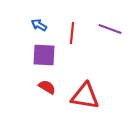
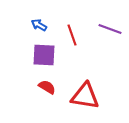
red line: moved 2 px down; rotated 25 degrees counterclockwise
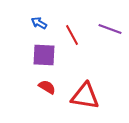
blue arrow: moved 2 px up
red line: rotated 10 degrees counterclockwise
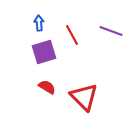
blue arrow: rotated 56 degrees clockwise
purple line: moved 1 px right, 2 px down
purple square: moved 3 px up; rotated 20 degrees counterclockwise
red triangle: moved 1 px left, 1 px down; rotated 36 degrees clockwise
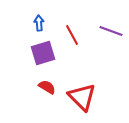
purple square: moved 1 px left, 1 px down
red triangle: moved 2 px left
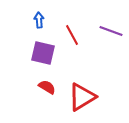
blue arrow: moved 3 px up
purple square: rotated 30 degrees clockwise
red triangle: rotated 44 degrees clockwise
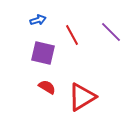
blue arrow: moved 1 px left; rotated 77 degrees clockwise
purple line: moved 1 px down; rotated 25 degrees clockwise
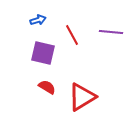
purple line: rotated 40 degrees counterclockwise
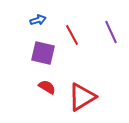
purple line: rotated 60 degrees clockwise
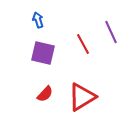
blue arrow: rotated 91 degrees counterclockwise
red line: moved 11 px right, 9 px down
red semicircle: moved 2 px left, 7 px down; rotated 102 degrees clockwise
